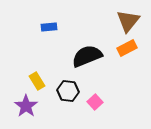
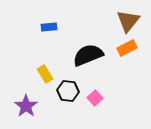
black semicircle: moved 1 px right, 1 px up
yellow rectangle: moved 8 px right, 7 px up
pink square: moved 4 px up
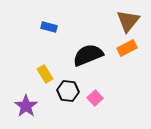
blue rectangle: rotated 21 degrees clockwise
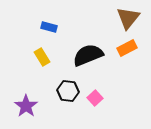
brown triangle: moved 3 px up
yellow rectangle: moved 3 px left, 17 px up
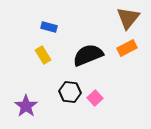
yellow rectangle: moved 1 px right, 2 px up
black hexagon: moved 2 px right, 1 px down
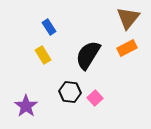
blue rectangle: rotated 42 degrees clockwise
black semicircle: rotated 36 degrees counterclockwise
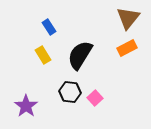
black semicircle: moved 8 px left
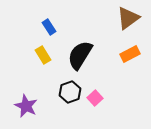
brown triangle: rotated 15 degrees clockwise
orange rectangle: moved 3 px right, 6 px down
black hexagon: rotated 25 degrees counterclockwise
purple star: rotated 10 degrees counterclockwise
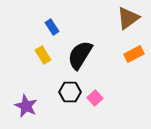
blue rectangle: moved 3 px right
orange rectangle: moved 4 px right
black hexagon: rotated 20 degrees clockwise
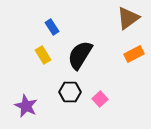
pink square: moved 5 px right, 1 px down
